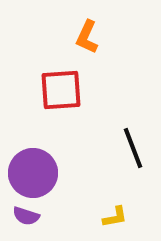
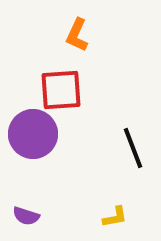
orange L-shape: moved 10 px left, 2 px up
purple circle: moved 39 px up
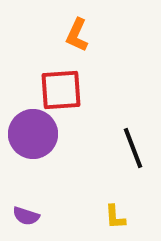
yellow L-shape: rotated 96 degrees clockwise
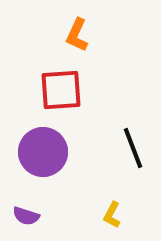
purple circle: moved 10 px right, 18 px down
yellow L-shape: moved 3 px left, 2 px up; rotated 32 degrees clockwise
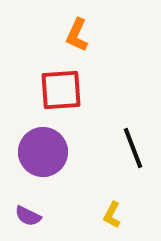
purple semicircle: moved 2 px right; rotated 8 degrees clockwise
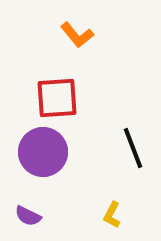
orange L-shape: rotated 64 degrees counterclockwise
red square: moved 4 px left, 8 px down
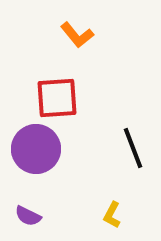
purple circle: moved 7 px left, 3 px up
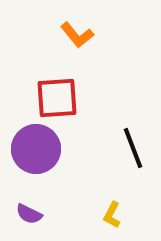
purple semicircle: moved 1 px right, 2 px up
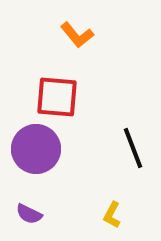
red square: moved 1 px up; rotated 9 degrees clockwise
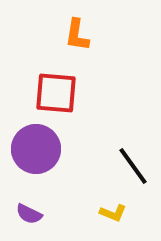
orange L-shape: rotated 48 degrees clockwise
red square: moved 1 px left, 4 px up
black line: moved 18 px down; rotated 15 degrees counterclockwise
yellow L-shape: moved 1 px right, 2 px up; rotated 96 degrees counterclockwise
